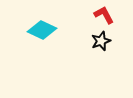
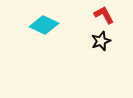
cyan diamond: moved 2 px right, 5 px up
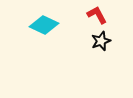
red L-shape: moved 7 px left
